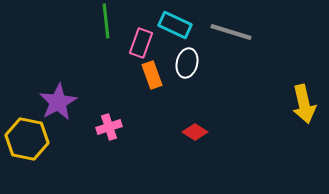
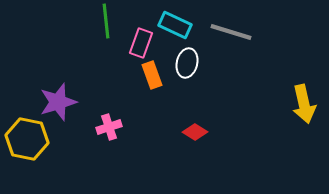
purple star: rotated 12 degrees clockwise
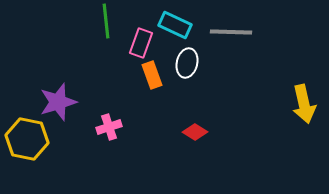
gray line: rotated 15 degrees counterclockwise
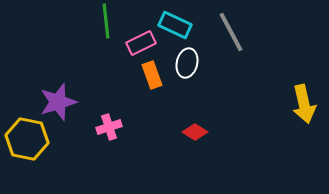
gray line: rotated 60 degrees clockwise
pink rectangle: rotated 44 degrees clockwise
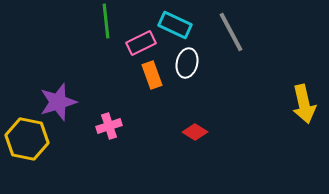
pink cross: moved 1 px up
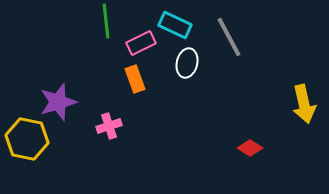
gray line: moved 2 px left, 5 px down
orange rectangle: moved 17 px left, 4 px down
red diamond: moved 55 px right, 16 px down
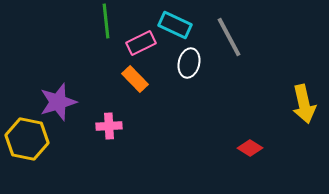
white ellipse: moved 2 px right
orange rectangle: rotated 24 degrees counterclockwise
pink cross: rotated 15 degrees clockwise
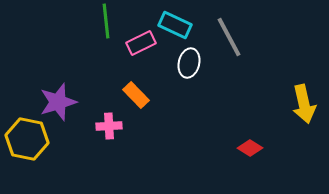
orange rectangle: moved 1 px right, 16 px down
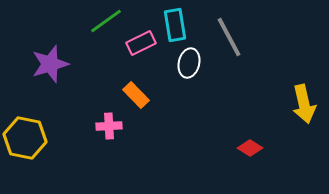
green line: rotated 60 degrees clockwise
cyan rectangle: rotated 56 degrees clockwise
purple star: moved 8 px left, 38 px up
yellow hexagon: moved 2 px left, 1 px up
